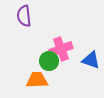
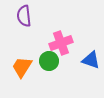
pink cross: moved 6 px up
orange trapezoid: moved 15 px left, 13 px up; rotated 55 degrees counterclockwise
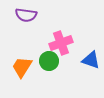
purple semicircle: moved 2 px right, 1 px up; rotated 75 degrees counterclockwise
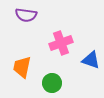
green circle: moved 3 px right, 22 px down
orange trapezoid: rotated 20 degrees counterclockwise
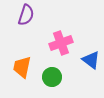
purple semicircle: rotated 80 degrees counterclockwise
blue triangle: rotated 18 degrees clockwise
green circle: moved 6 px up
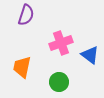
blue triangle: moved 1 px left, 5 px up
green circle: moved 7 px right, 5 px down
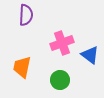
purple semicircle: rotated 15 degrees counterclockwise
pink cross: moved 1 px right
green circle: moved 1 px right, 2 px up
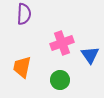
purple semicircle: moved 2 px left, 1 px up
blue triangle: rotated 18 degrees clockwise
